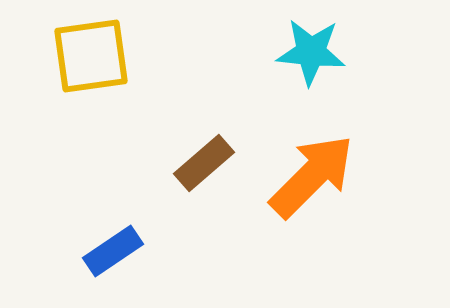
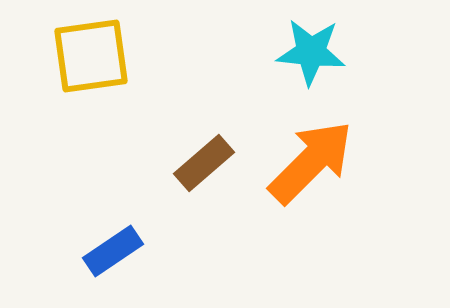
orange arrow: moved 1 px left, 14 px up
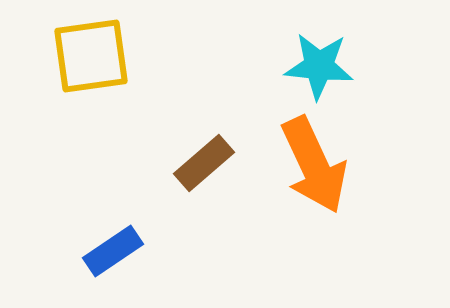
cyan star: moved 8 px right, 14 px down
orange arrow: moved 3 px right, 3 px down; rotated 110 degrees clockwise
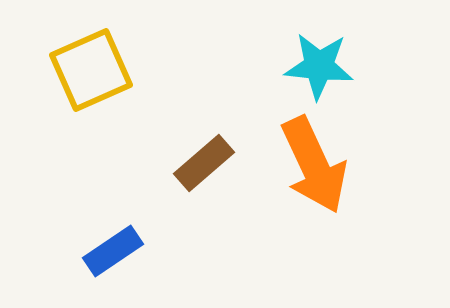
yellow square: moved 14 px down; rotated 16 degrees counterclockwise
